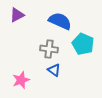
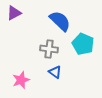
purple triangle: moved 3 px left, 2 px up
blue semicircle: rotated 20 degrees clockwise
blue triangle: moved 1 px right, 2 px down
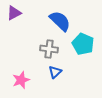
blue triangle: rotated 40 degrees clockwise
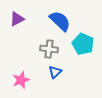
purple triangle: moved 3 px right, 6 px down
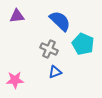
purple triangle: moved 3 px up; rotated 21 degrees clockwise
gray cross: rotated 18 degrees clockwise
blue triangle: rotated 24 degrees clockwise
pink star: moved 6 px left; rotated 18 degrees clockwise
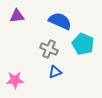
blue semicircle: rotated 20 degrees counterclockwise
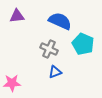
pink star: moved 3 px left, 3 px down
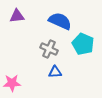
blue triangle: rotated 16 degrees clockwise
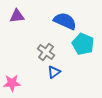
blue semicircle: moved 5 px right
gray cross: moved 3 px left, 3 px down; rotated 12 degrees clockwise
blue triangle: moved 1 px left; rotated 32 degrees counterclockwise
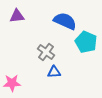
cyan pentagon: moved 3 px right, 2 px up
blue triangle: rotated 32 degrees clockwise
